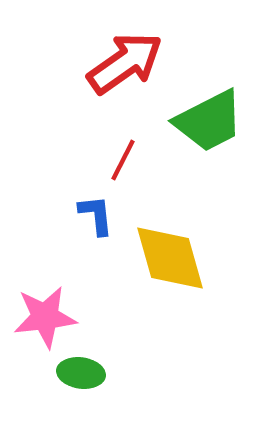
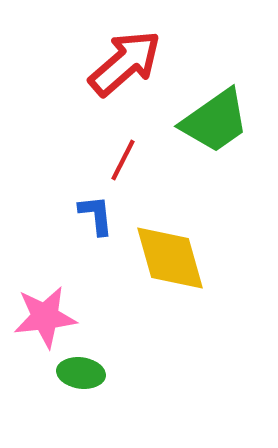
red arrow: rotated 6 degrees counterclockwise
green trapezoid: moved 6 px right; rotated 8 degrees counterclockwise
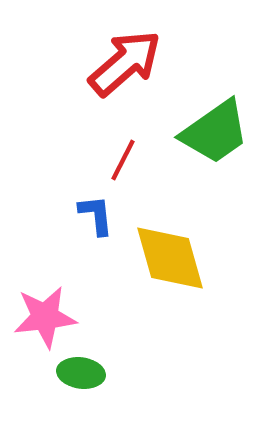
green trapezoid: moved 11 px down
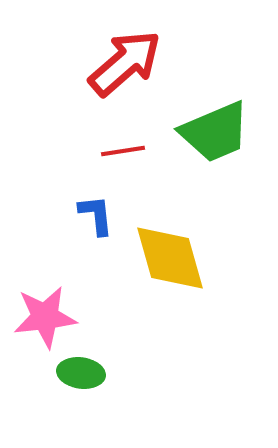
green trapezoid: rotated 12 degrees clockwise
red line: moved 9 px up; rotated 54 degrees clockwise
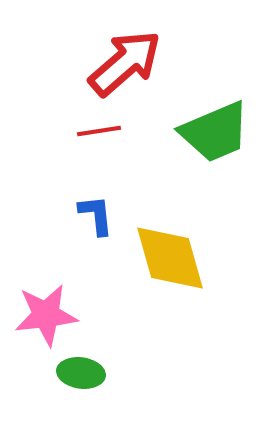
red line: moved 24 px left, 20 px up
pink star: moved 1 px right, 2 px up
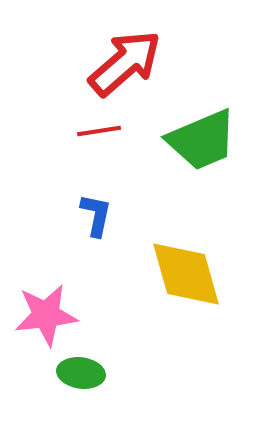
green trapezoid: moved 13 px left, 8 px down
blue L-shape: rotated 18 degrees clockwise
yellow diamond: moved 16 px right, 16 px down
